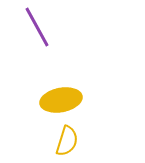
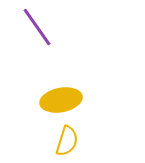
purple line: rotated 6 degrees counterclockwise
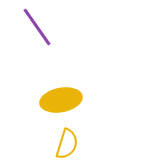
yellow semicircle: moved 3 px down
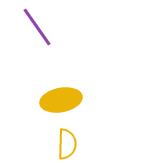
yellow semicircle: rotated 16 degrees counterclockwise
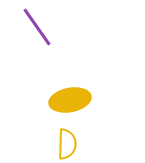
yellow ellipse: moved 9 px right
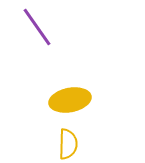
yellow semicircle: moved 1 px right
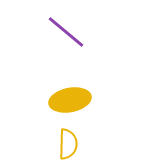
purple line: moved 29 px right, 5 px down; rotated 15 degrees counterclockwise
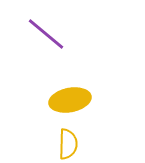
purple line: moved 20 px left, 2 px down
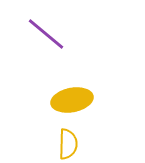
yellow ellipse: moved 2 px right
